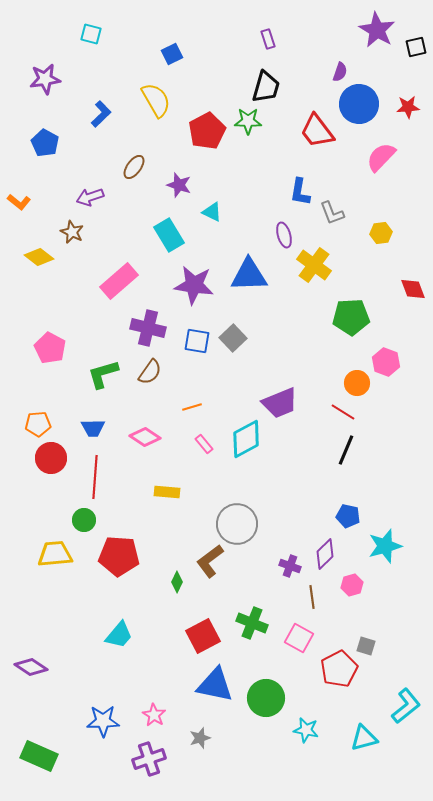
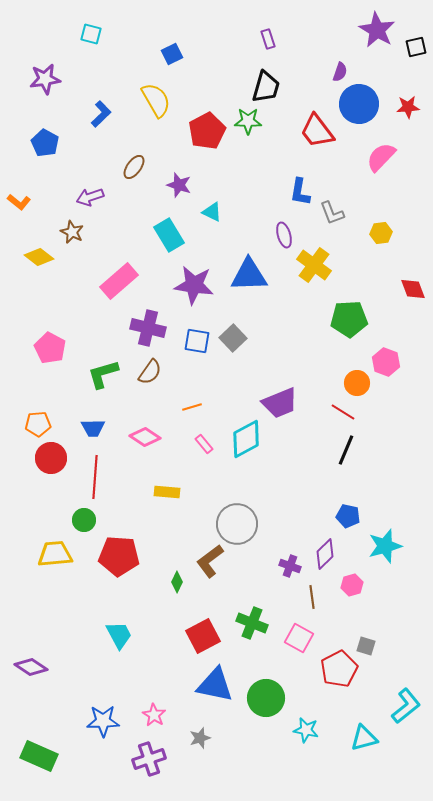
green pentagon at (351, 317): moved 2 px left, 2 px down
cyan trapezoid at (119, 635): rotated 68 degrees counterclockwise
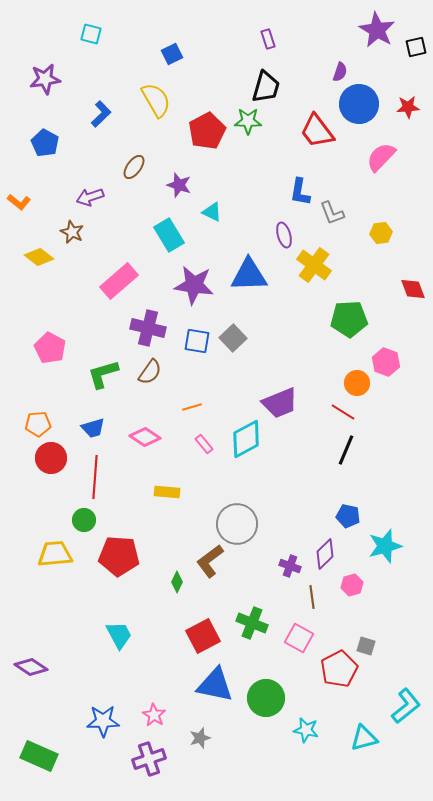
blue trapezoid at (93, 428): rotated 15 degrees counterclockwise
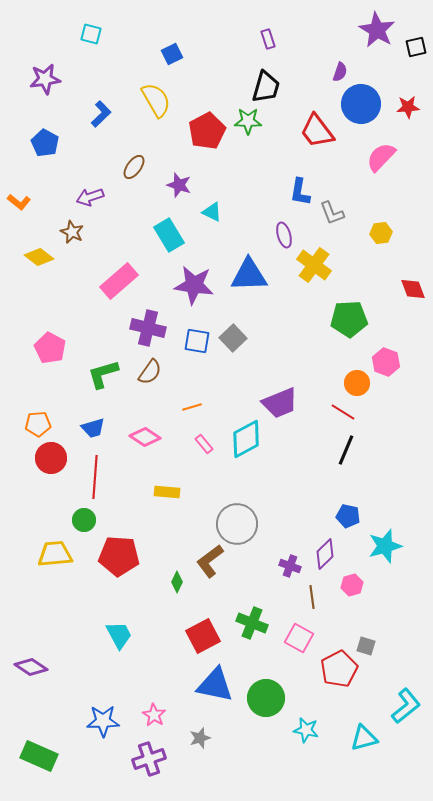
blue circle at (359, 104): moved 2 px right
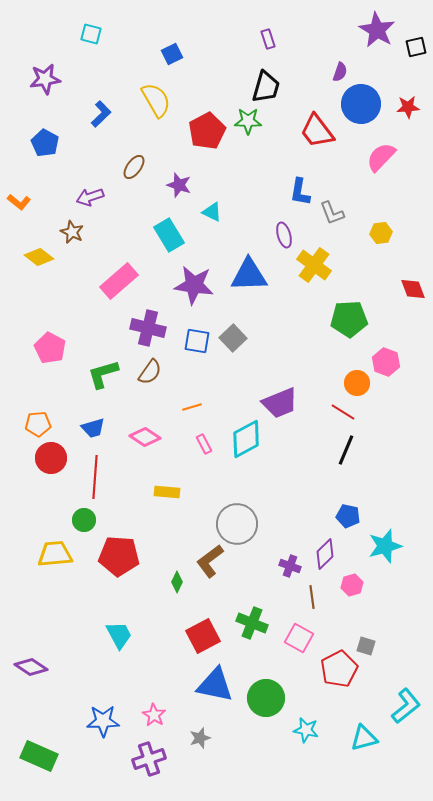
pink rectangle at (204, 444): rotated 12 degrees clockwise
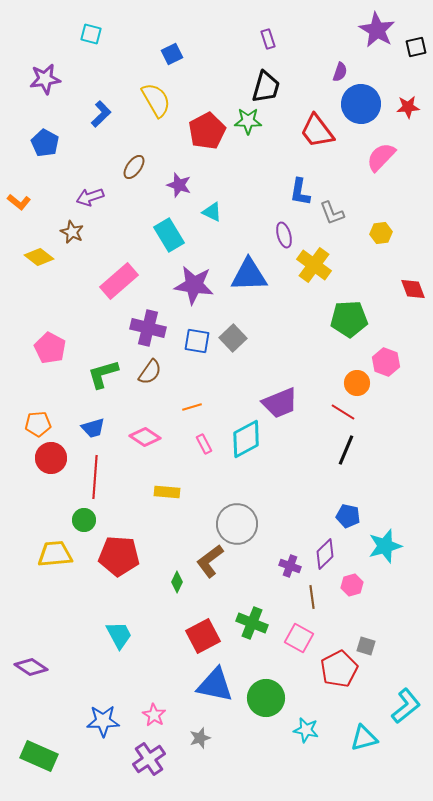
purple cross at (149, 759): rotated 16 degrees counterclockwise
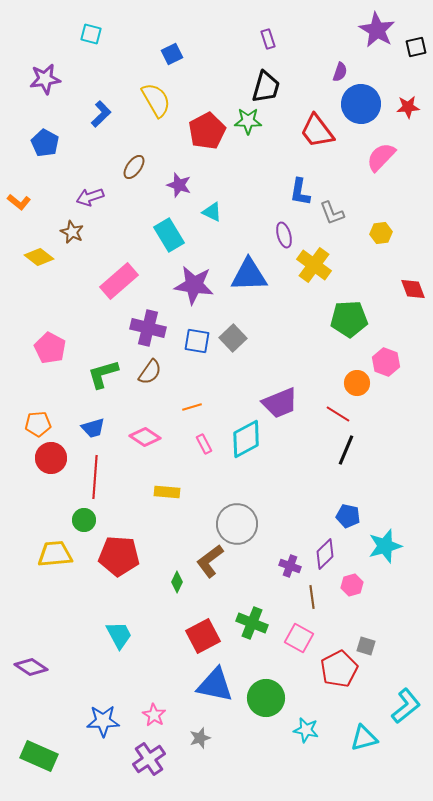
red line at (343, 412): moved 5 px left, 2 px down
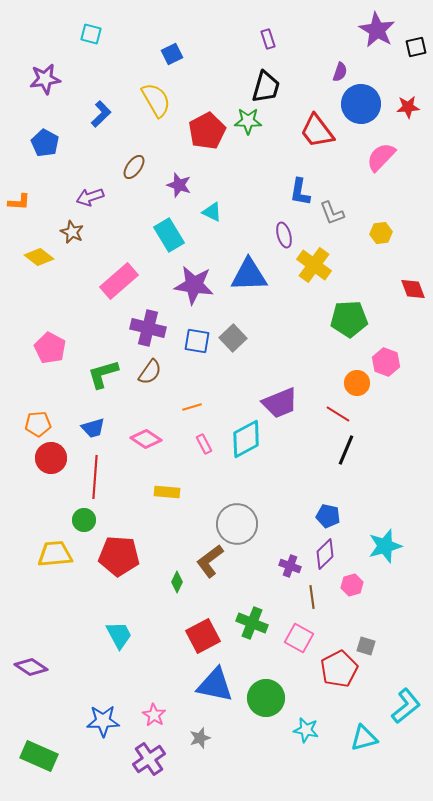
orange L-shape at (19, 202): rotated 35 degrees counterclockwise
pink diamond at (145, 437): moved 1 px right, 2 px down
blue pentagon at (348, 516): moved 20 px left
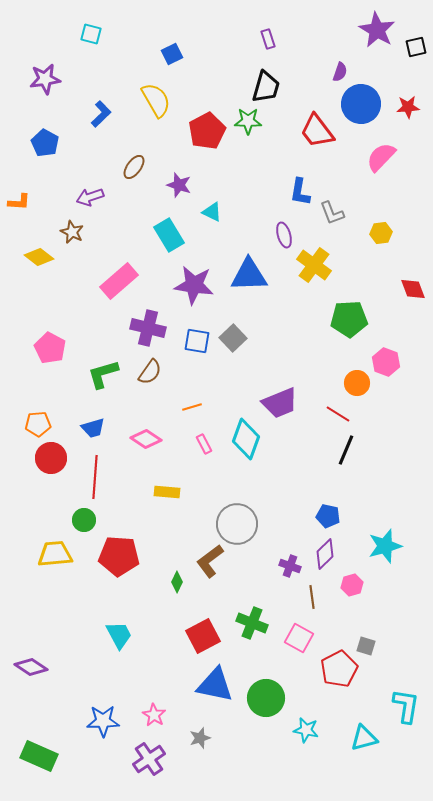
cyan diamond at (246, 439): rotated 42 degrees counterclockwise
cyan L-shape at (406, 706): rotated 42 degrees counterclockwise
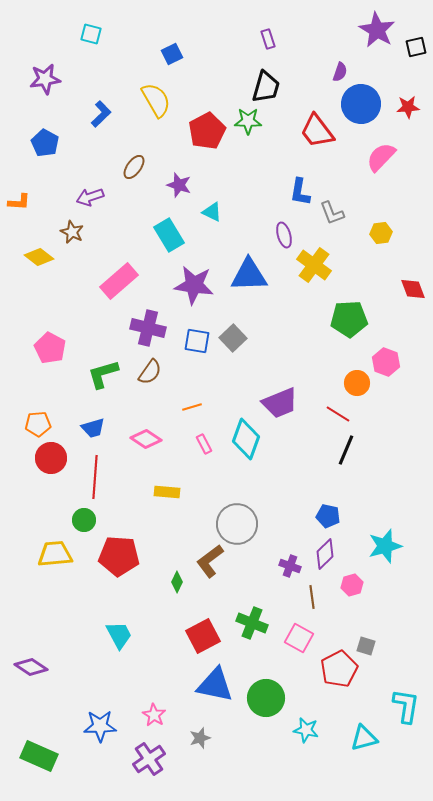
blue star at (103, 721): moved 3 px left, 5 px down
